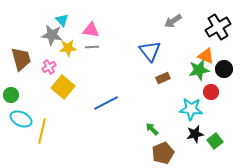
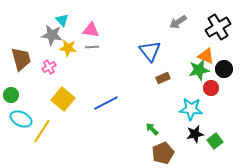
gray arrow: moved 5 px right, 1 px down
yellow star: rotated 12 degrees clockwise
yellow square: moved 12 px down
red circle: moved 4 px up
yellow line: rotated 20 degrees clockwise
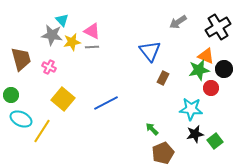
pink triangle: moved 1 px right, 1 px down; rotated 18 degrees clockwise
yellow star: moved 4 px right, 6 px up; rotated 18 degrees counterclockwise
pink cross: rotated 32 degrees counterclockwise
brown rectangle: rotated 40 degrees counterclockwise
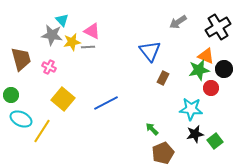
gray line: moved 4 px left
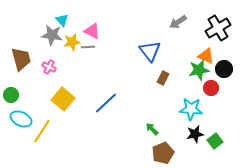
black cross: moved 1 px down
blue line: rotated 15 degrees counterclockwise
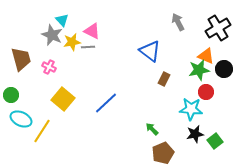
gray arrow: rotated 96 degrees clockwise
gray star: rotated 15 degrees clockwise
blue triangle: rotated 15 degrees counterclockwise
brown rectangle: moved 1 px right, 1 px down
red circle: moved 5 px left, 4 px down
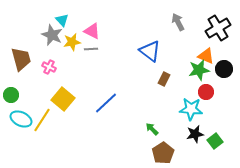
gray line: moved 3 px right, 2 px down
yellow line: moved 11 px up
brown pentagon: rotated 10 degrees counterclockwise
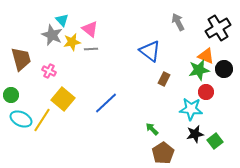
pink triangle: moved 2 px left, 2 px up; rotated 12 degrees clockwise
pink cross: moved 4 px down
